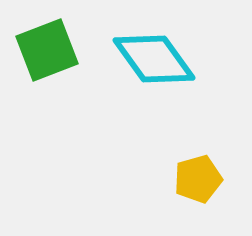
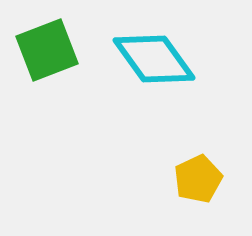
yellow pentagon: rotated 9 degrees counterclockwise
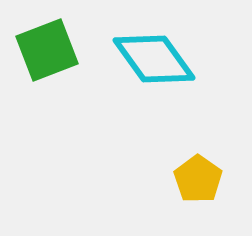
yellow pentagon: rotated 12 degrees counterclockwise
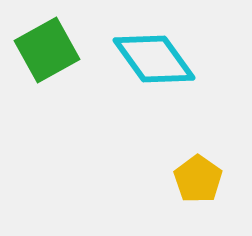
green square: rotated 8 degrees counterclockwise
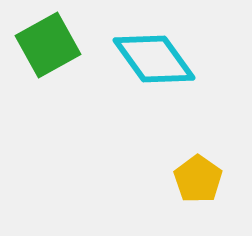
green square: moved 1 px right, 5 px up
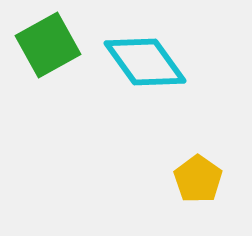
cyan diamond: moved 9 px left, 3 px down
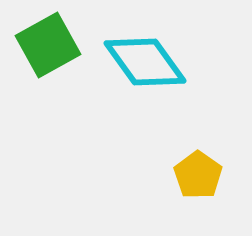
yellow pentagon: moved 4 px up
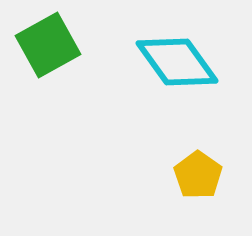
cyan diamond: moved 32 px right
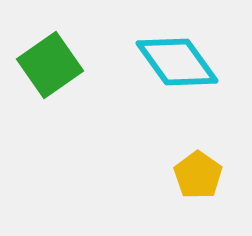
green square: moved 2 px right, 20 px down; rotated 6 degrees counterclockwise
